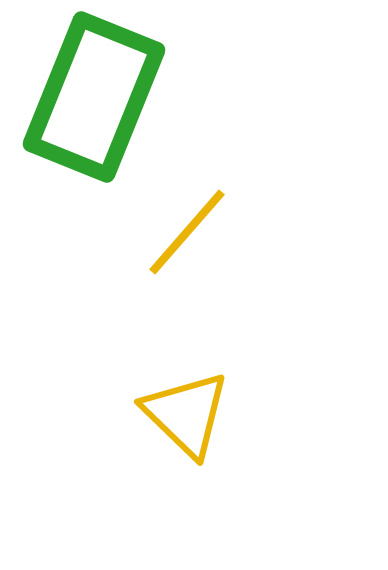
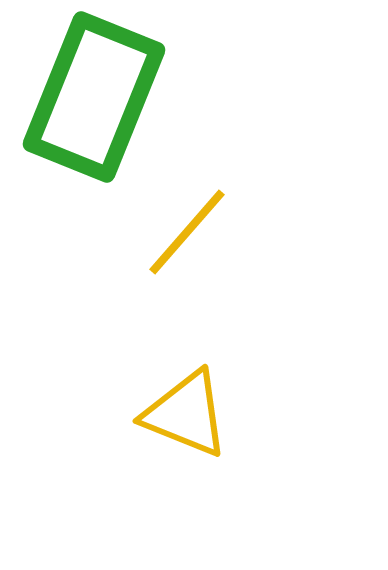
yellow triangle: rotated 22 degrees counterclockwise
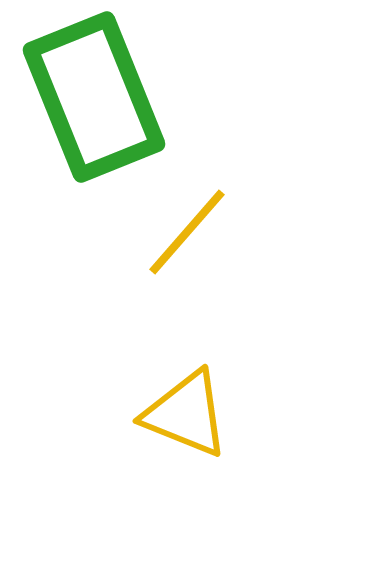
green rectangle: rotated 44 degrees counterclockwise
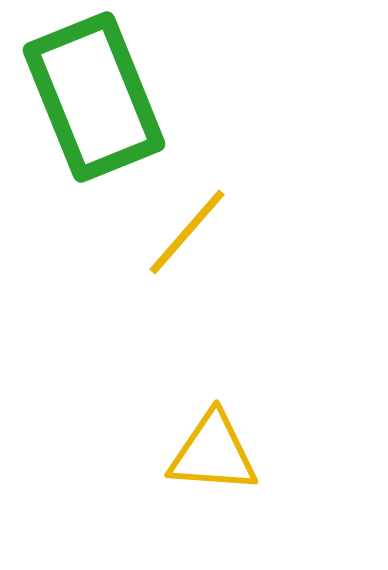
yellow triangle: moved 27 px right, 39 px down; rotated 18 degrees counterclockwise
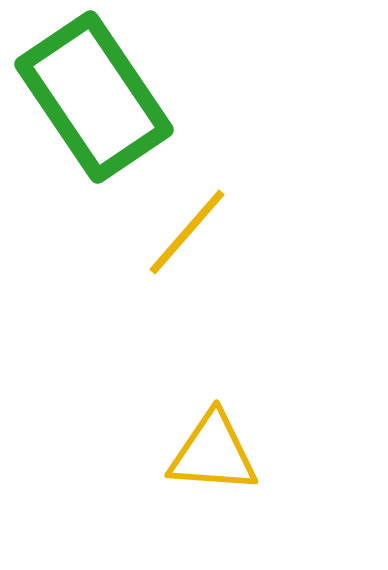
green rectangle: rotated 12 degrees counterclockwise
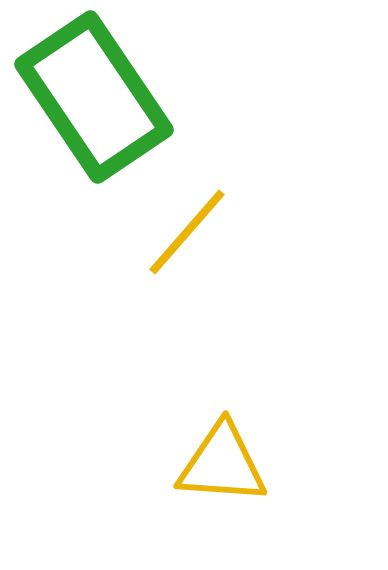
yellow triangle: moved 9 px right, 11 px down
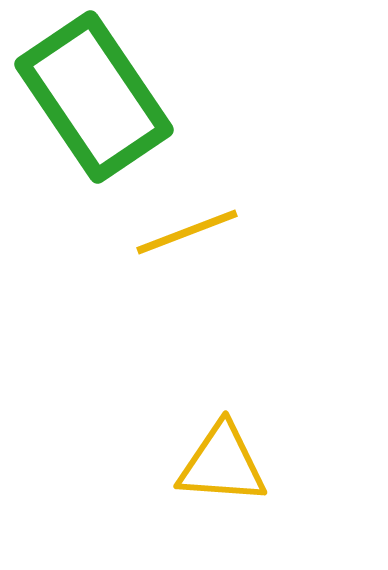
yellow line: rotated 28 degrees clockwise
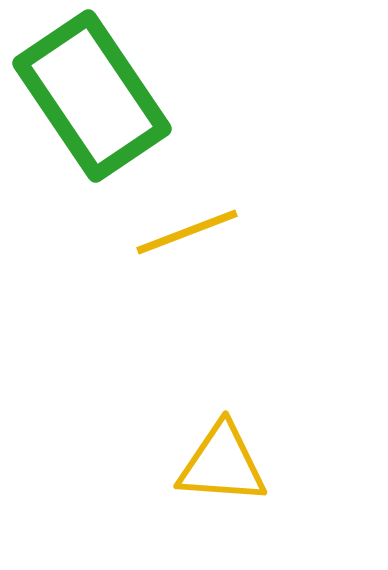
green rectangle: moved 2 px left, 1 px up
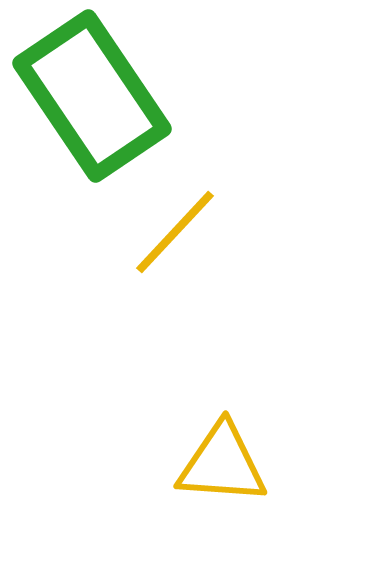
yellow line: moved 12 px left; rotated 26 degrees counterclockwise
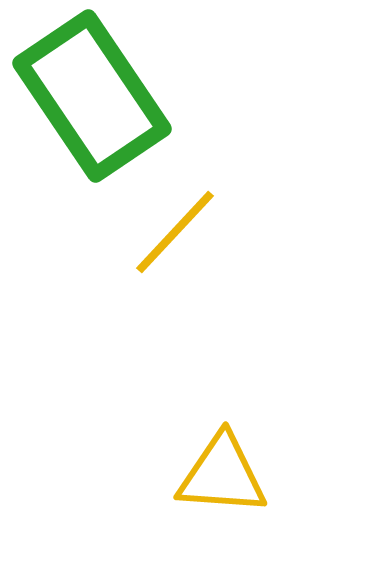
yellow triangle: moved 11 px down
